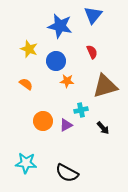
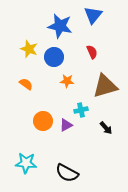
blue circle: moved 2 px left, 4 px up
black arrow: moved 3 px right
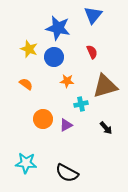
blue star: moved 2 px left, 2 px down
cyan cross: moved 6 px up
orange circle: moved 2 px up
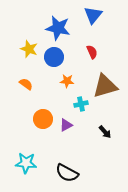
black arrow: moved 1 px left, 4 px down
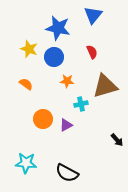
black arrow: moved 12 px right, 8 px down
